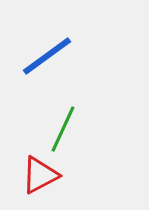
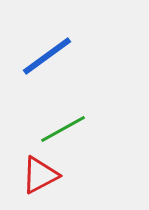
green line: rotated 36 degrees clockwise
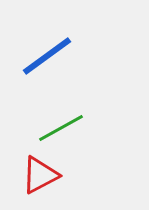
green line: moved 2 px left, 1 px up
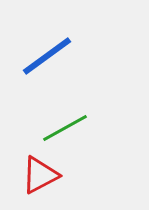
green line: moved 4 px right
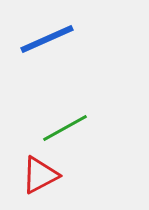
blue line: moved 17 px up; rotated 12 degrees clockwise
